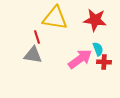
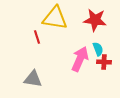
gray triangle: moved 24 px down
pink arrow: rotated 30 degrees counterclockwise
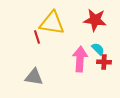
yellow triangle: moved 3 px left, 5 px down
cyan semicircle: rotated 24 degrees counterclockwise
pink arrow: rotated 20 degrees counterclockwise
gray triangle: moved 1 px right, 2 px up
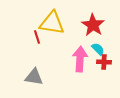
red star: moved 2 px left, 5 px down; rotated 25 degrees clockwise
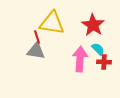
gray triangle: moved 2 px right, 26 px up
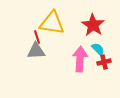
gray triangle: rotated 12 degrees counterclockwise
red cross: rotated 16 degrees counterclockwise
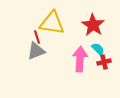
gray triangle: rotated 18 degrees counterclockwise
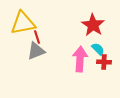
yellow triangle: moved 29 px left; rotated 20 degrees counterclockwise
red cross: rotated 16 degrees clockwise
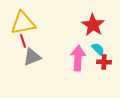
red line: moved 14 px left, 4 px down
gray triangle: moved 4 px left, 6 px down
pink arrow: moved 2 px left, 1 px up
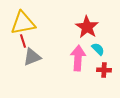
red star: moved 6 px left, 2 px down
red cross: moved 8 px down
